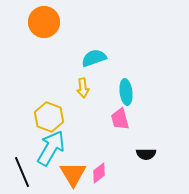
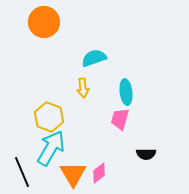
pink trapezoid: rotated 30 degrees clockwise
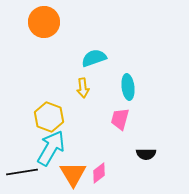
cyan ellipse: moved 2 px right, 5 px up
black line: rotated 76 degrees counterclockwise
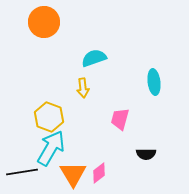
cyan ellipse: moved 26 px right, 5 px up
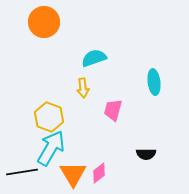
pink trapezoid: moved 7 px left, 9 px up
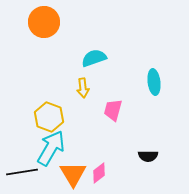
black semicircle: moved 2 px right, 2 px down
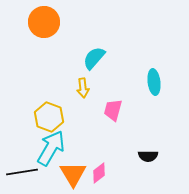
cyan semicircle: rotated 30 degrees counterclockwise
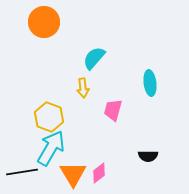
cyan ellipse: moved 4 px left, 1 px down
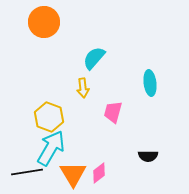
pink trapezoid: moved 2 px down
black line: moved 5 px right
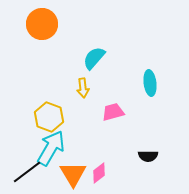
orange circle: moved 2 px left, 2 px down
pink trapezoid: rotated 60 degrees clockwise
black line: rotated 28 degrees counterclockwise
